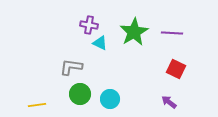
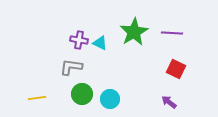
purple cross: moved 10 px left, 15 px down
green circle: moved 2 px right
yellow line: moved 7 px up
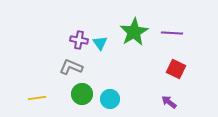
cyan triangle: rotated 28 degrees clockwise
gray L-shape: rotated 15 degrees clockwise
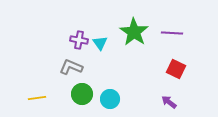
green star: rotated 8 degrees counterclockwise
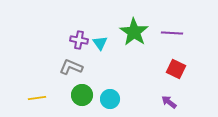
green circle: moved 1 px down
